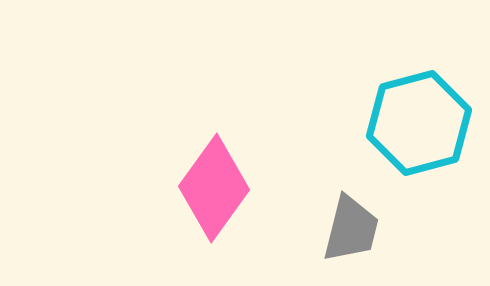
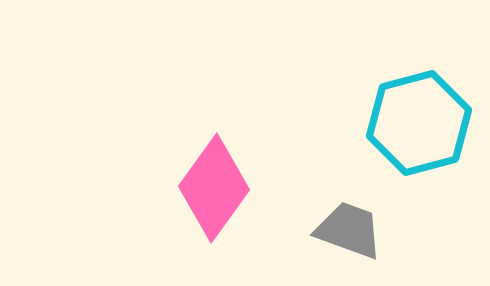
gray trapezoid: moved 2 px left, 1 px down; rotated 84 degrees counterclockwise
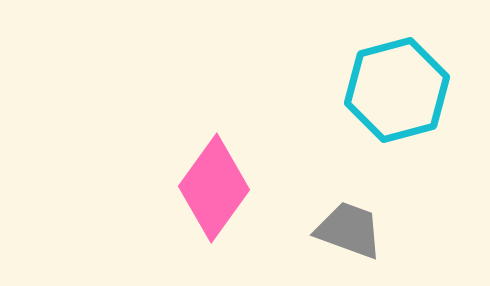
cyan hexagon: moved 22 px left, 33 px up
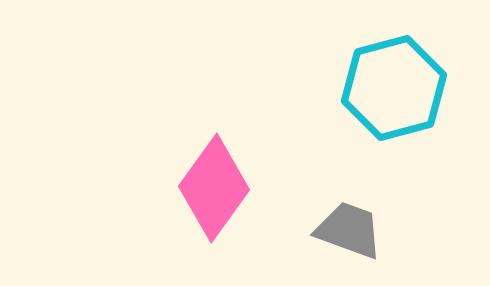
cyan hexagon: moved 3 px left, 2 px up
